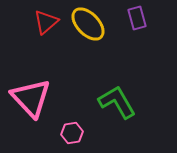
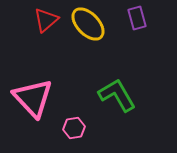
red triangle: moved 2 px up
pink triangle: moved 2 px right
green L-shape: moved 7 px up
pink hexagon: moved 2 px right, 5 px up
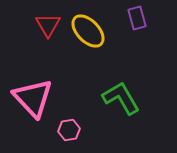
red triangle: moved 2 px right, 5 px down; rotated 20 degrees counterclockwise
yellow ellipse: moved 7 px down
green L-shape: moved 4 px right, 3 px down
pink hexagon: moved 5 px left, 2 px down
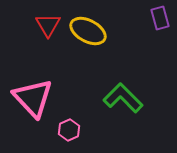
purple rectangle: moved 23 px right
yellow ellipse: rotated 18 degrees counterclockwise
green L-shape: moved 2 px right; rotated 15 degrees counterclockwise
pink hexagon: rotated 15 degrees counterclockwise
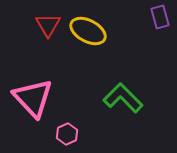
purple rectangle: moved 1 px up
pink hexagon: moved 2 px left, 4 px down
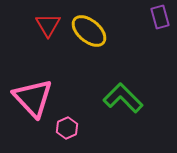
yellow ellipse: moved 1 px right; rotated 12 degrees clockwise
pink hexagon: moved 6 px up
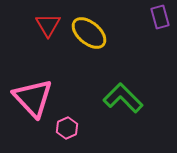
yellow ellipse: moved 2 px down
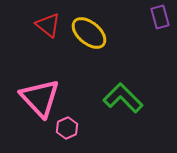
red triangle: rotated 20 degrees counterclockwise
pink triangle: moved 7 px right
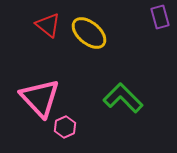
pink hexagon: moved 2 px left, 1 px up
